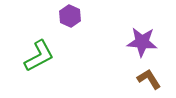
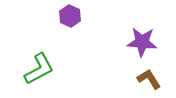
green L-shape: moved 13 px down
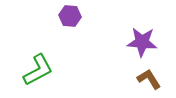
purple hexagon: rotated 20 degrees counterclockwise
green L-shape: moved 1 px left, 1 px down
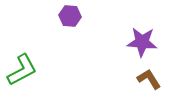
green L-shape: moved 16 px left
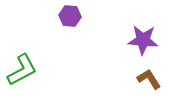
purple star: moved 1 px right, 2 px up
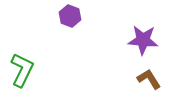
purple hexagon: rotated 15 degrees clockwise
green L-shape: rotated 36 degrees counterclockwise
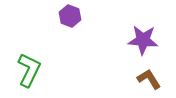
green L-shape: moved 7 px right
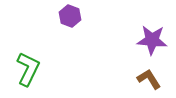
purple star: moved 9 px right
green L-shape: moved 1 px left, 1 px up
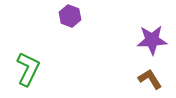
purple star: rotated 8 degrees counterclockwise
brown L-shape: moved 1 px right
